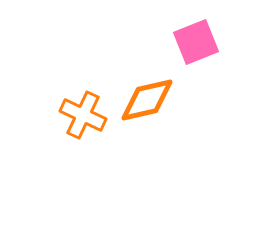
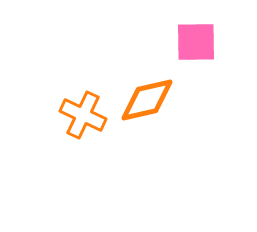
pink square: rotated 21 degrees clockwise
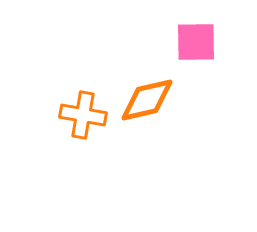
orange cross: rotated 15 degrees counterclockwise
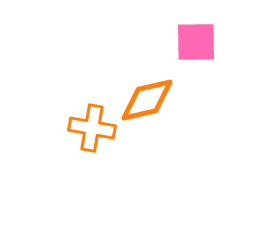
orange cross: moved 9 px right, 13 px down
